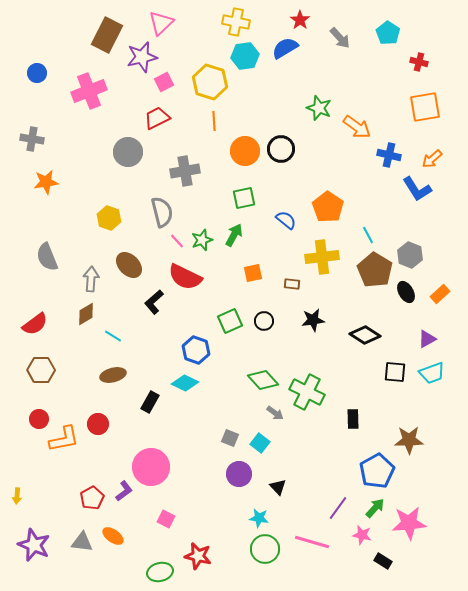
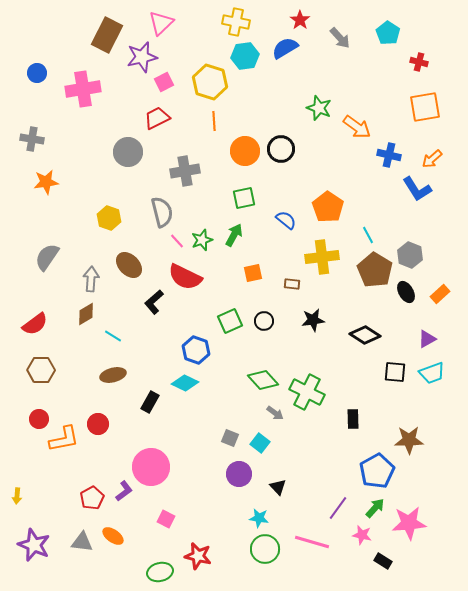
pink cross at (89, 91): moved 6 px left, 2 px up; rotated 12 degrees clockwise
gray semicircle at (47, 257): rotated 56 degrees clockwise
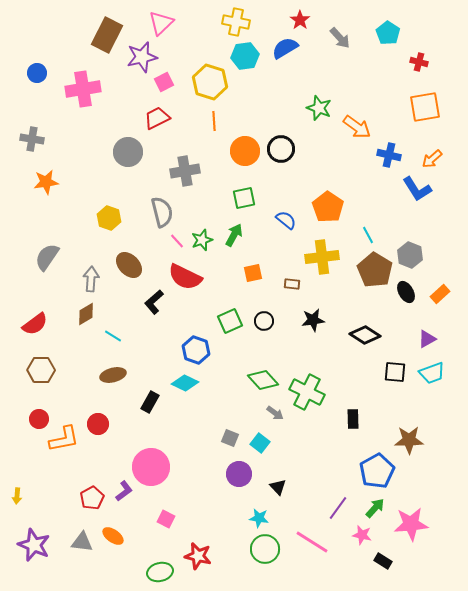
pink star at (409, 523): moved 2 px right, 1 px down
pink line at (312, 542): rotated 16 degrees clockwise
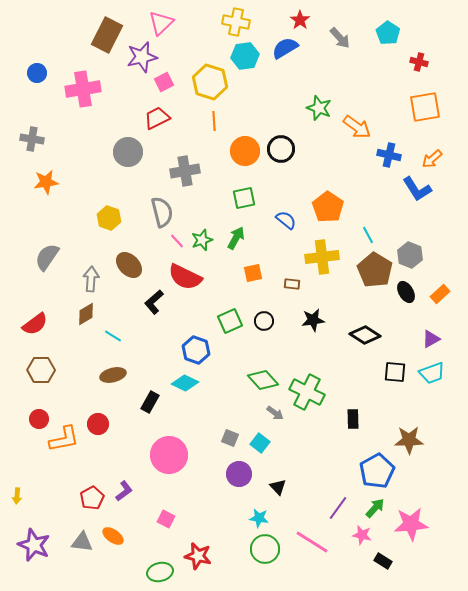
green arrow at (234, 235): moved 2 px right, 3 px down
purple triangle at (427, 339): moved 4 px right
pink circle at (151, 467): moved 18 px right, 12 px up
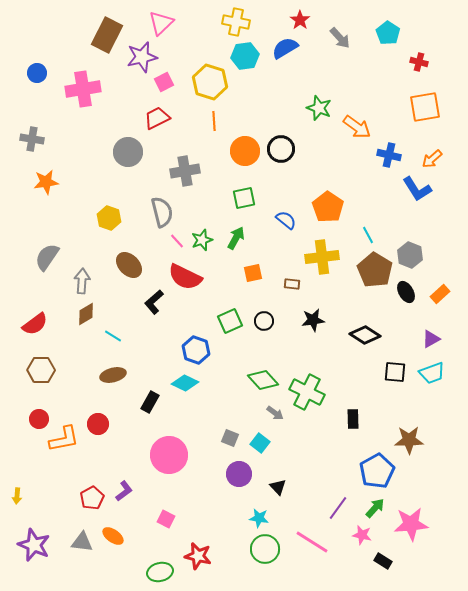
gray arrow at (91, 279): moved 9 px left, 2 px down
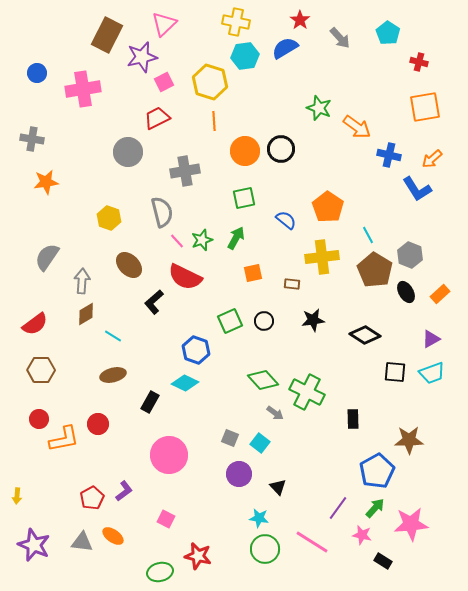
pink triangle at (161, 23): moved 3 px right, 1 px down
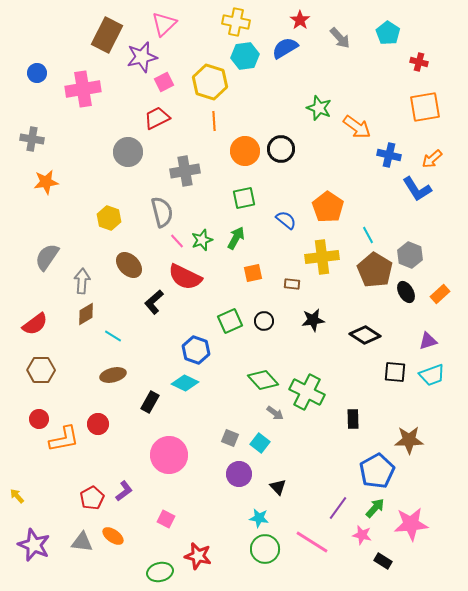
purple triangle at (431, 339): moved 3 px left, 2 px down; rotated 12 degrees clockwise
cyan trapezoid at (432, 373): moved 2 px down
yellow arrow at (17, 496): rotated 133 degrees clockwise
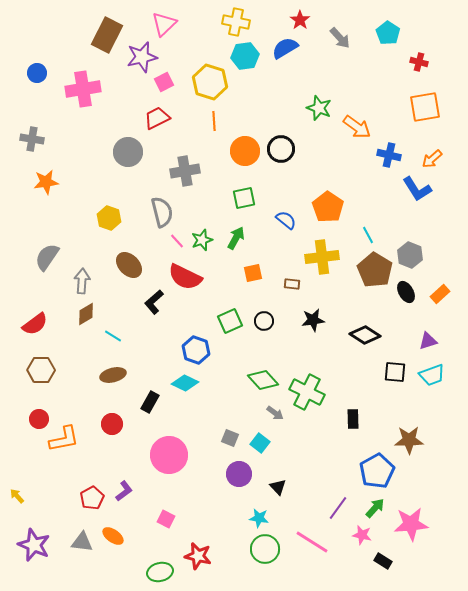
red circle at (98, 424): moved 14 px right
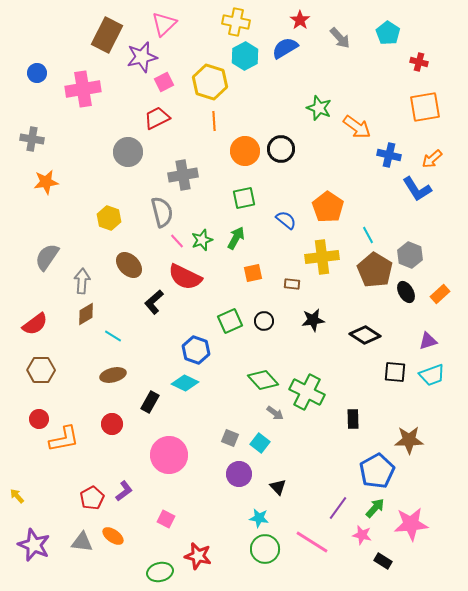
cyan hexagon at (245, 56): rotated 20 degrees counterclockwise
gray cross at (185, 171): moved 2 px left, 4 px down
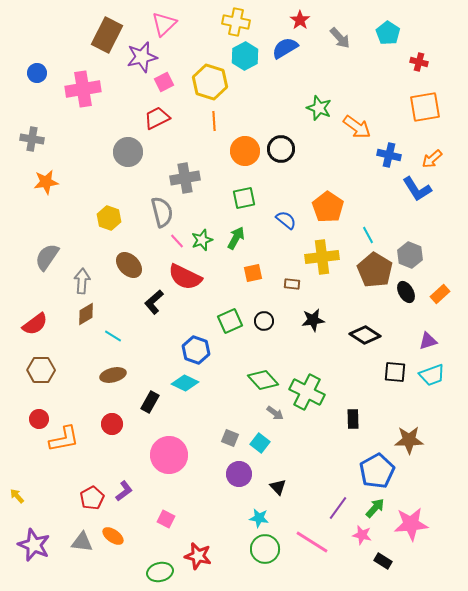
gray cross at (183, 175): moved 2 px right, 3 px down
